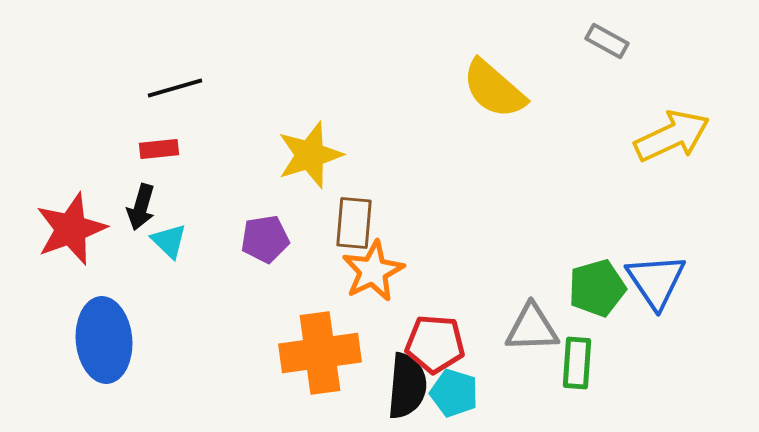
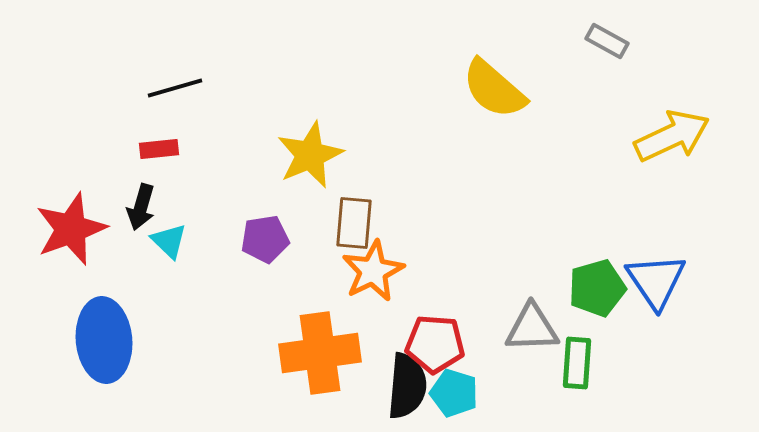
yellow star: rotated 6 degrees counterclockwise
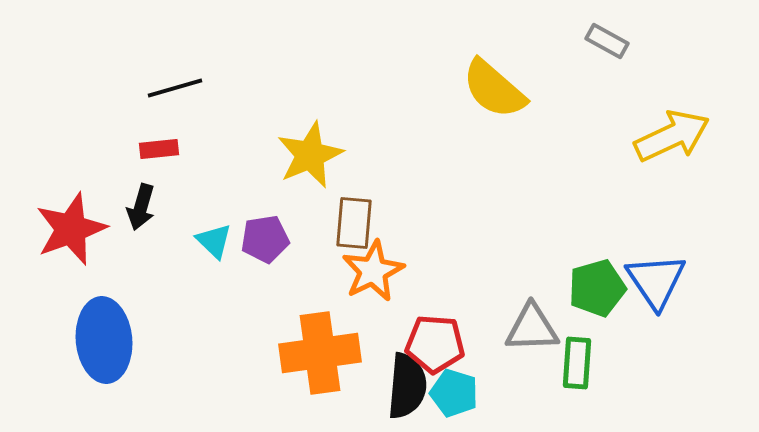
cyan triangle: moved 45 px right
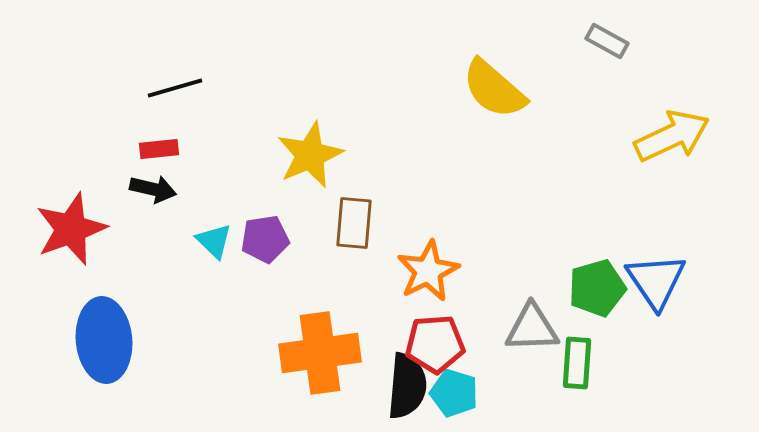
black arrow: moved 12 px right, 18 px up; rotated 93 degrees counterclockwise
orange star: moved 55 px right
red pentagon: rotated 8 degrees counterclockwise
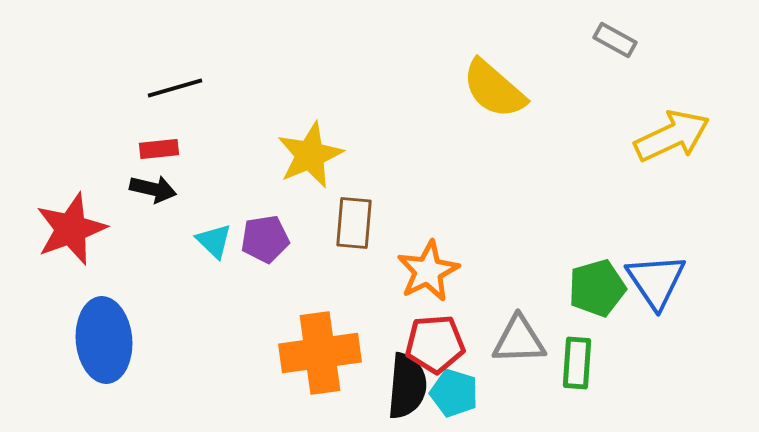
gray rectangle: moved 8 px right, 1 px up
gray triangle: moved 13 px left, 12 px down
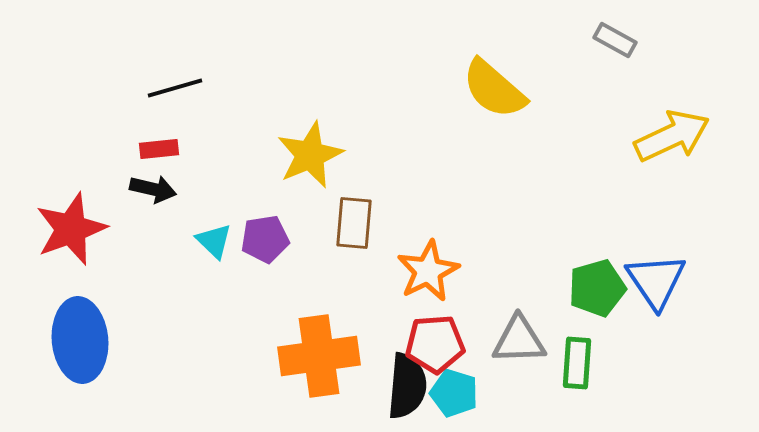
blue ellipse: moved 24 px left
orange cross: moved 1 px left, 3 px down
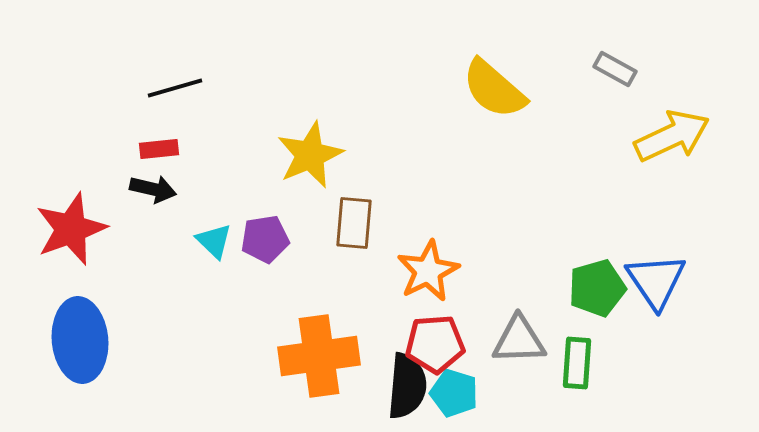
gray rectangle: moved 29 px down
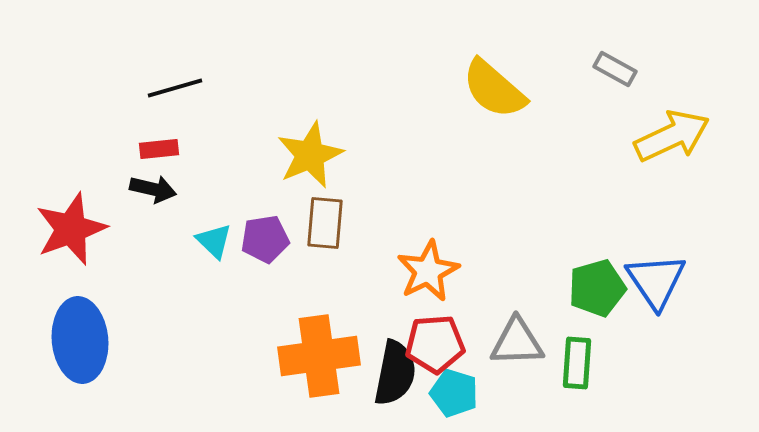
brown rectangle: moved 29 px left
gray triangle: moved 2 px left, 2 px down
black semicircle: moved 12 px left, 13 px up; rotated 6 degrees clockwise
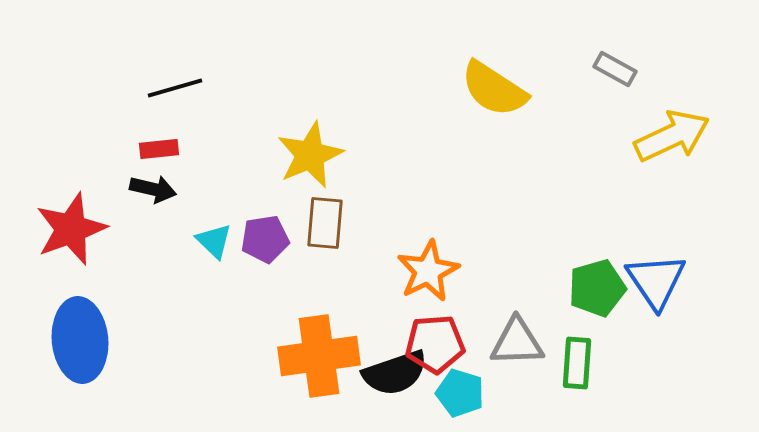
yellow semicircle: rotated 8 degrees counterclockwise
black semicircle: rotated 60 degrees clockwise
cyan pentagon: moved 6 px right
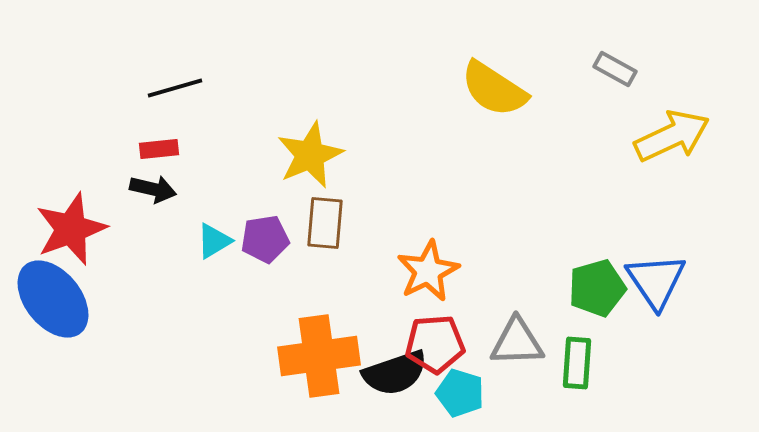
cyan triangle: rotated 45 degrees clockwise
blue ellipse: moved 27 px left, 41 px up; rotated 34 degrees counterclockwise
